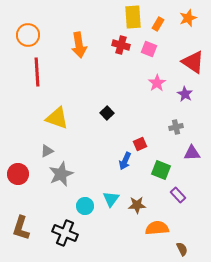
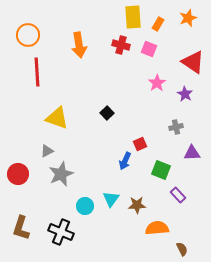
black cross: moved 4 px left, 1 px up
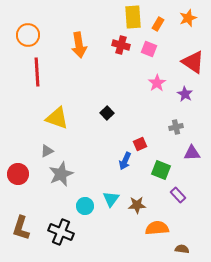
brown semicircle: rotated 56 degrees counterclockwise
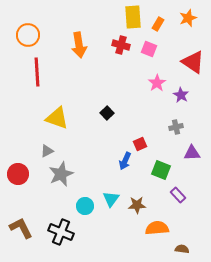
purple star: moved 4 px left, 1 px down
brown L-shape: rotated 135 degrees clockwise
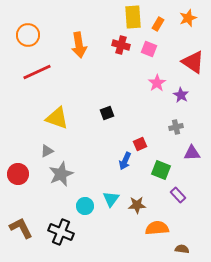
red line: rotated 68 degrees clockwise
black square: rotated 24 degrees clockwise
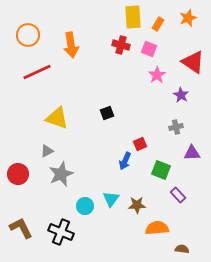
orange arrow: moved 8 px left
pink star: moved 8 px up
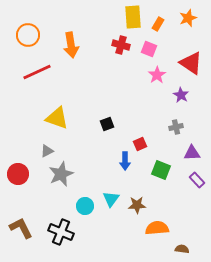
red triangle: moved 2 px left, 1 px down
black square: moved 11 px down
blue arrow: rotated 24 degrees counterclockwise
purple rectangle: moved 19 px right, 15 px up
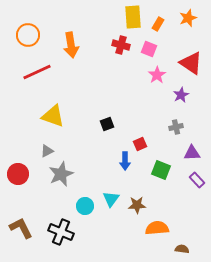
purple star: rotated 14 degrees clockwise
yellow triangle: moved 4 px left, 2 px up
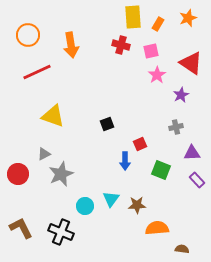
pink square: moved 2 px right, 2 px down; rotated 35 degrees counterclockwise
gray triangle: moved 3 px left, 3 px down
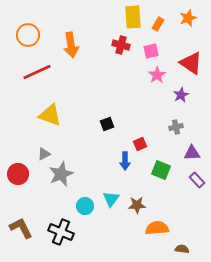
yellow triangle: moved 3 px left, 1 px up
